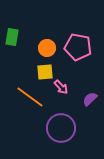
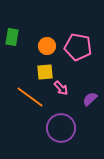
orange circle: moved 2 px up
pink arrow: moved 1 px down
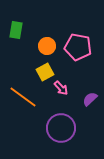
green rectangle: moved 4 px right, 7 px up
yellow square: rotated 24 degrees counterclockwise
orange line: moved 7 px left
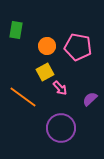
pink arrow: moved 1 px left
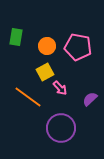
green rectangle: moved 7 px down
orange line: moved 5 px right
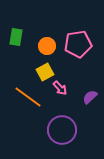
pink pentagon: moved 3 px up; rotated 20 degrees counterclockwise
purple semicircle: moved 2 px up
purple circle: moved 1 px right, 2 px down
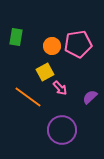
orange circle: moved 5 px right
